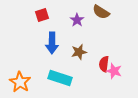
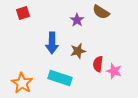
red square: moved 19 px left, 2 px up
brown star: moved 1 px left, 1 px up
red semicircle: moved 6 px left
orange star: moved 2 px right, 1 px down
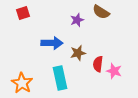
purple star: rotated 16 degrees clockwise
blue arrow: rotated 90 degrees counterclockwise
brown star: moved 2 px down
cyan rectangle: rotated 60 degrees clockwise
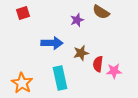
brown star: moved 3 px right
pink star: rotated 21 degrees counterclockwise
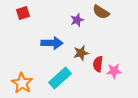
cyan rectangle: rotated 60 degrees clockwise
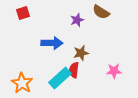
red semicircle: moved 24 px left, 6 px down
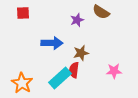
red square: rotated 16 degrees clockwise
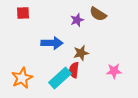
brown semicircle: moved 3 px left, 2 px down
orange star: moved 5 px up; rotated 15 degrees clockwise
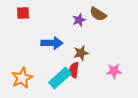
purple star: moved 2 px right
